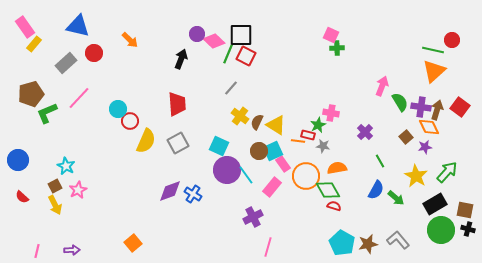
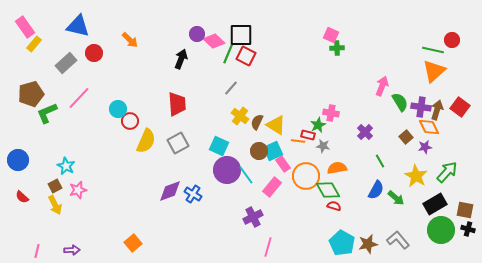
pink star at (78, 190): rotated 12 degrees clockwise
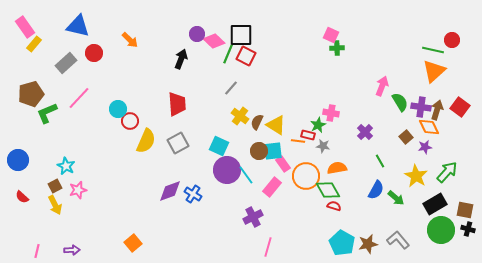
cyan square at (273, 151): rotated 18 degrees clockwise
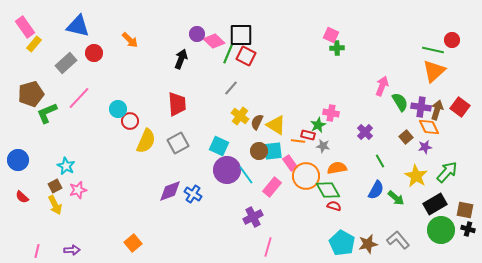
pink rectangle at (283, 164): moved 7 px right, 1 px up
